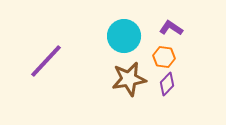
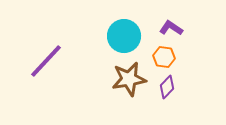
purple diamond: moved 3 px down
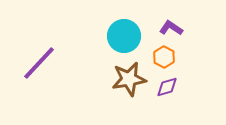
orange hexagon: rotated 20 degrees clockwise
purple line: moved 7 px left, 2 px down
purple diamond: rotated 30 degrees clockwise
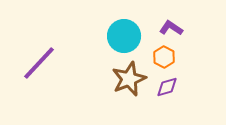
brown star: rotated 12 degrees counterclockwise
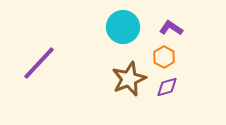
cyan circle: moved 1 px left, 9 px up
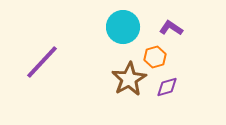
orange hexagon: moved 9 px left; rotated 15 degrees clockwise
purple line: moved 3 px right, 1 px up
brown star: rotated 8 degrees counterclockwise
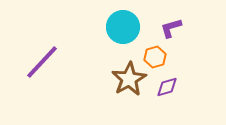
purple L-shape: rotated 50 degrees counterclockwise
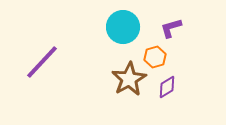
purple diamond: rotated 15 degrees counterclockwise
